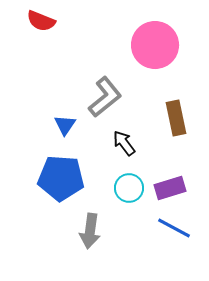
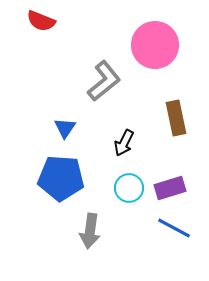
gray L-shape: moved 1 px left, 16 px up
blue triangle: moved 3 px down
black arrow: rotated 116 degrees counterclockwise
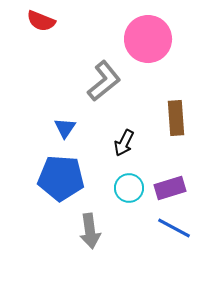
pink circle: moved 7 px left, 6 px up
brown rectangle: rotated 8 degrees clockwise
gray arrow: rotated 16 degrees counterclockwise
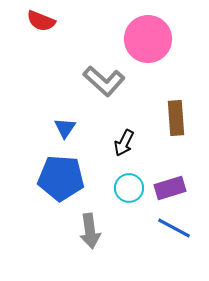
gray L-shape: rotated 81 degrees clockwise
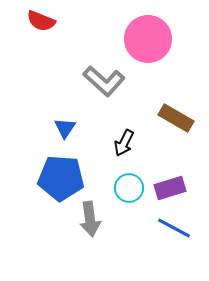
brown rectangle: rotated 56 degrees counterclockwise
gray arrow: moved 12 px up
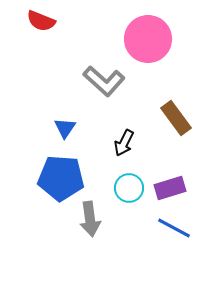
brown rectangle: rotated 24 degrees clockwise
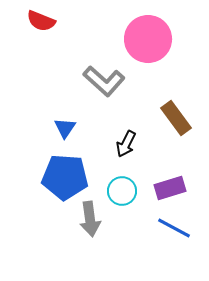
black arrow: moved 2 px right, 1 px down
blue pentagon: moved 4 px right, 1 px up
cyan circle: moved 7 px left, 3 px down
